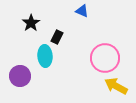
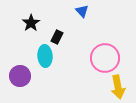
blue triangle: rotated 24 degrees clockwise
yellow arrow: moved 2 px right, 1 px down; rotated 130 degrees counterclockwise
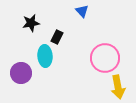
black star: rotated 24 degrees clockwise
purple circle: moved 1 px right, 3 px up
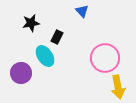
cyan ellipse: rotated 30 degrees counterclockwise
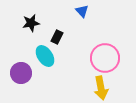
yellow arrow: moved 17 px left, 1 px down
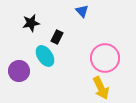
purple circle: moved 2 px left, 2 px up
yellow arrow: rotated 15 degrees counterclockwise
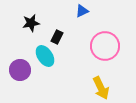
blue triangle: rotated 48 degrees clockwise
pink circle: moved 12 px up
purple circle: moved 1 px right, 1 px up
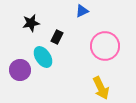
cyan ellipse: moved 2 px left, 1 px down
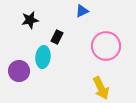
black star: moved 1 px left, 3 px up
pink circle: moved 1 px right
cyan ellipse: rotated 40 degrees clockwise
purple circle: moved 1 px left, 1 px down
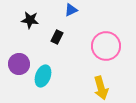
blue triangle: moved 11 px left, 1 px up
black star: rotated 18 degrees clockwise
cyan ellipse: moved 19 px down; rotated 15 degrees clockwise
purple circle: moved 7 px up
yellow arrow: rotated 10 degrees clockwise
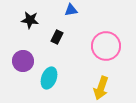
blue triangle: rotated 16 degrees clockwise
purple circle: moved 4 px right, 3 px up
cyan ellipse: moved 6 px right, 2 px down
yellow arrow: rotated 35 degrees clockwise
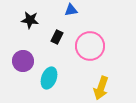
pink circle: moved 16 px left
